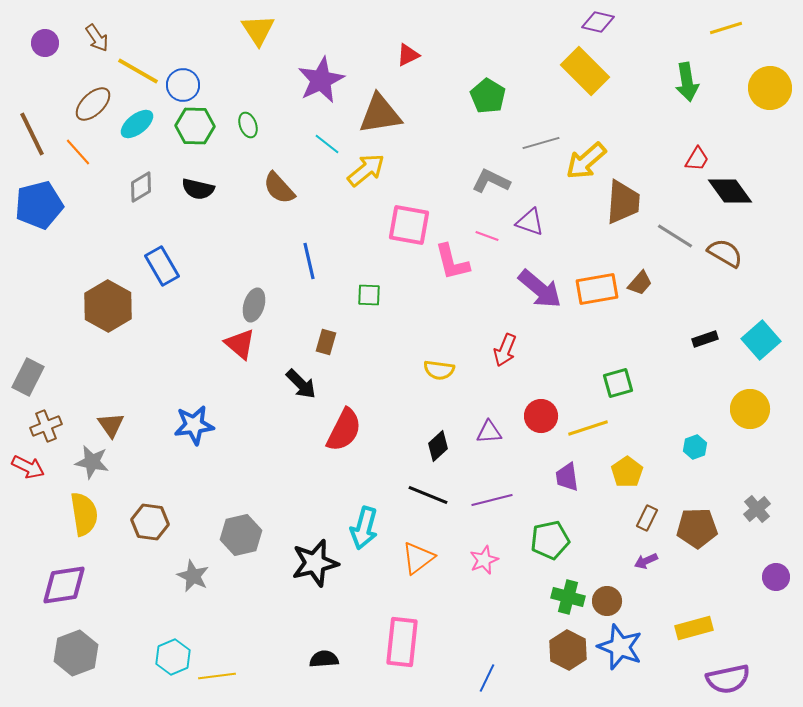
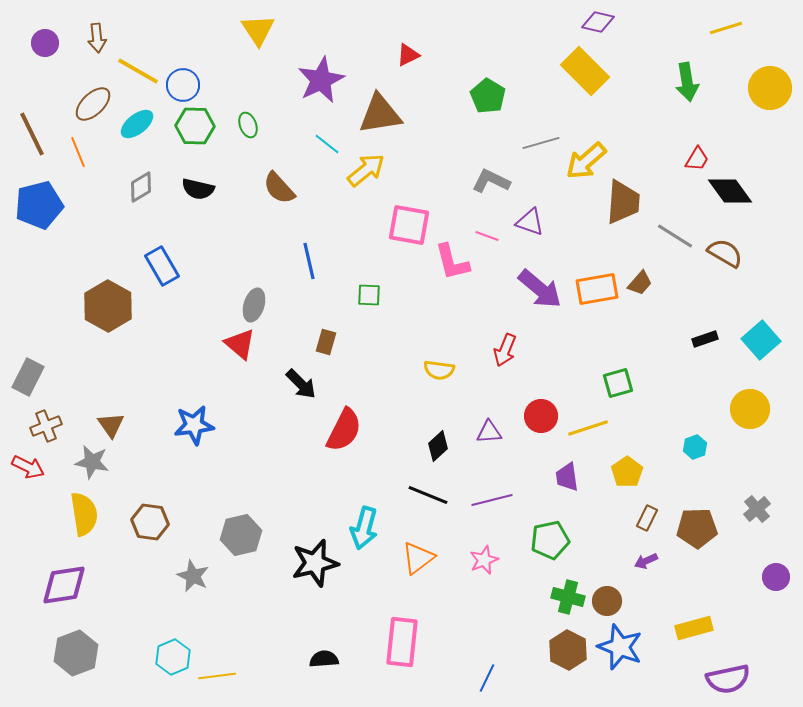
brown arrow at (97, 38): rotated 28 degrees clockwise
orange line at (78, 152): rotated 20 degrees clockwise
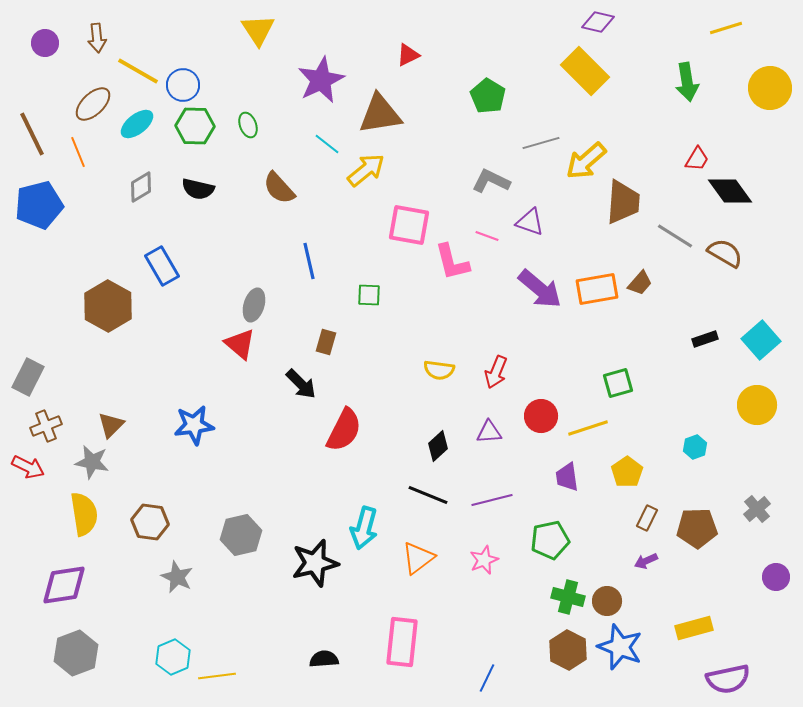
red arrow at (505, 350): moved 9 px left, 22 px down
yellow circle at (750, 409): moved 7 px right, 4 px up
brown triangle at (111, 425): rotated 20 degrees clockwise
gray star at (193, 576): moved 16 px left, 1 px down
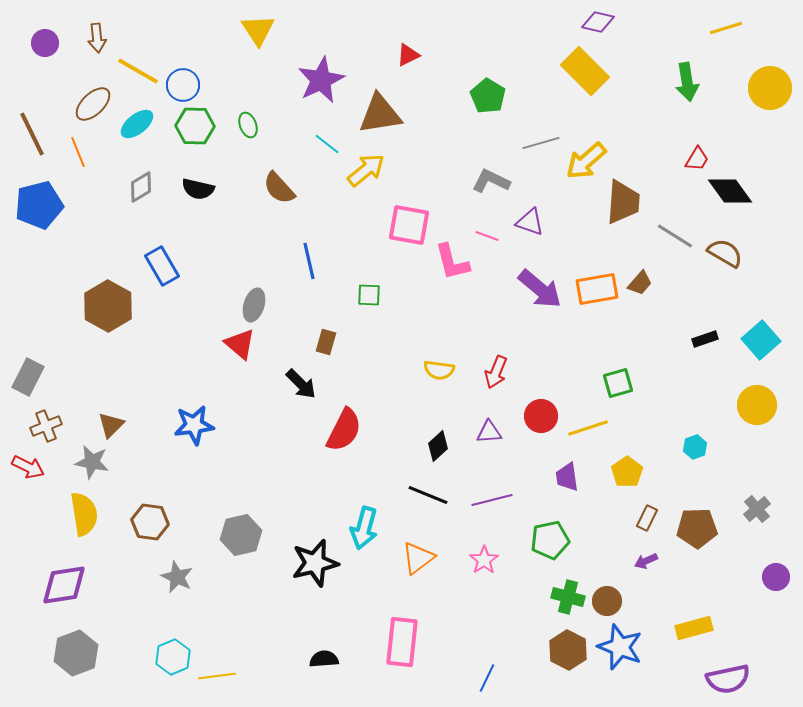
pink star at (484, 560): rotated 12 degrees counterclockwise
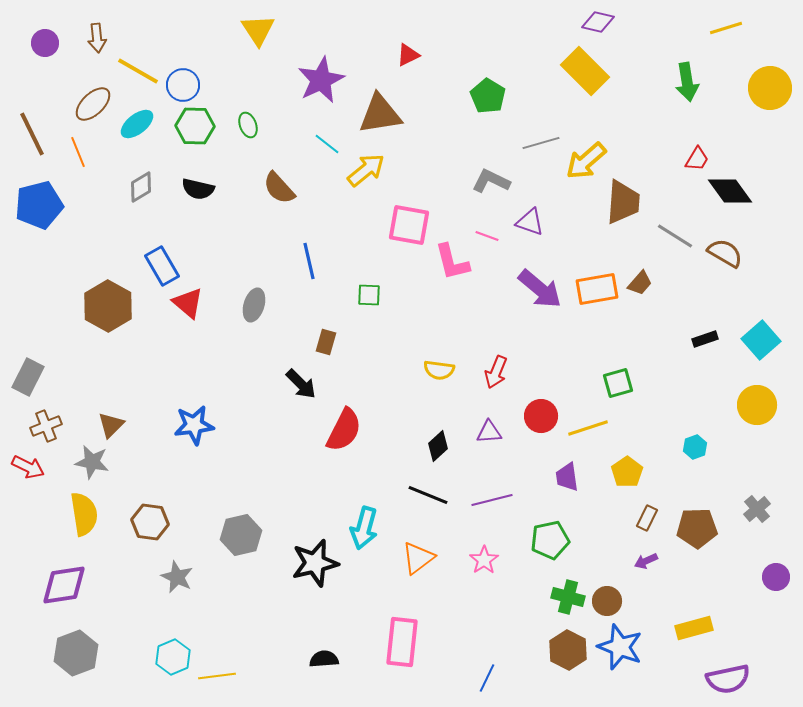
red triangle at (240, 344): moved 52 px left, 41 px up
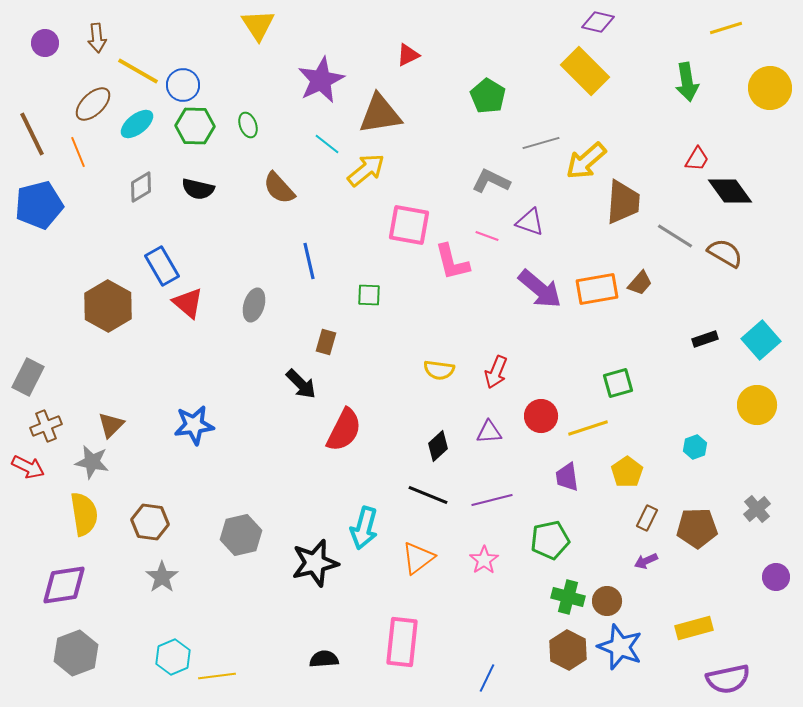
yellow triangle at (258, 30): moved 5 px up
gray star at (177, 577): moved 15 px left; rotated 12 degrees clockwise
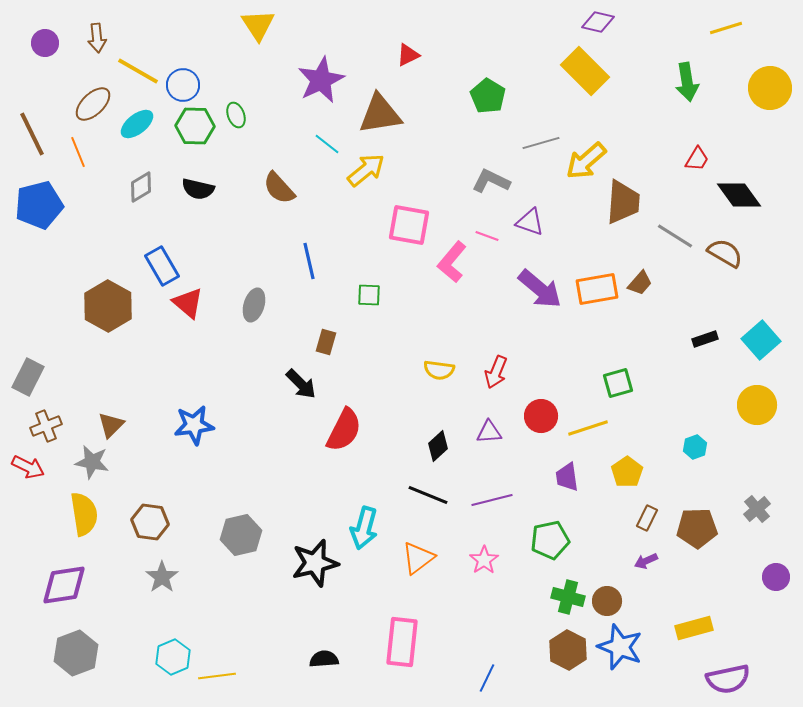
green ellipse at (248, 125): moved 12 px left, 10 px up
black diamond at (730, 191): moved 9 px right, 4 px down
pink L-shape at (452, 262): rotated 54 degrees clockwise
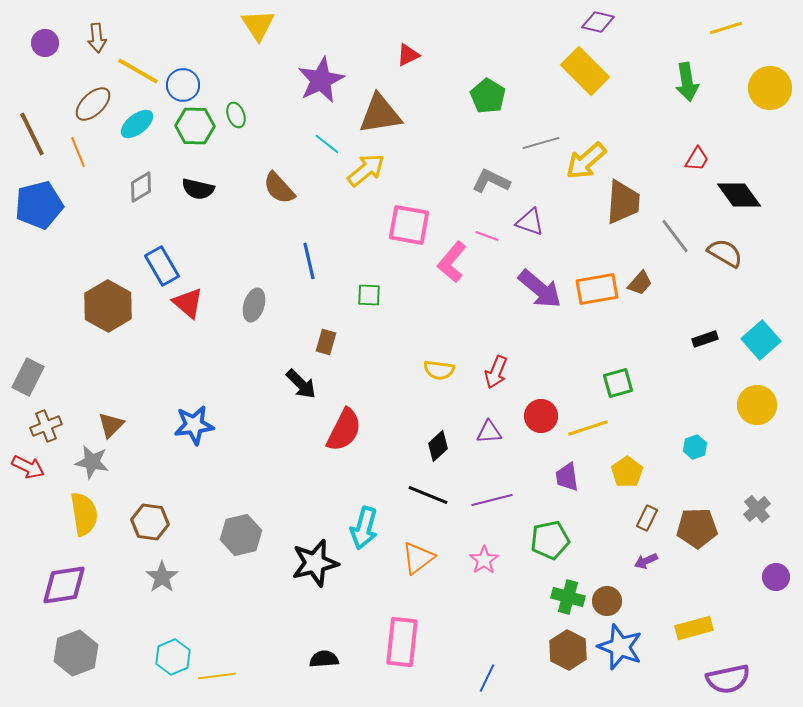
gray line at (675, 236): rotated 21 degrees clockwise
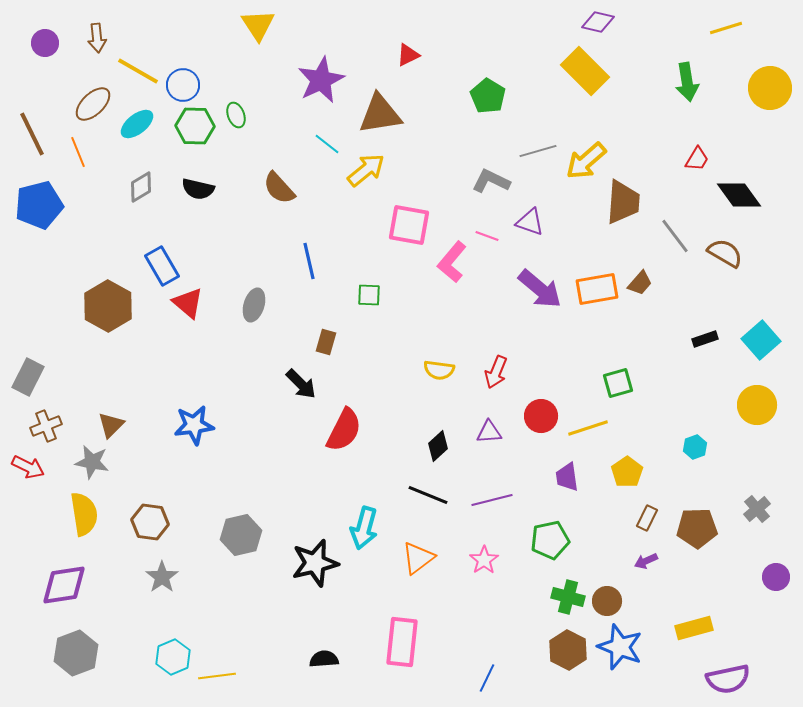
gray line at (541, 143): moved 3 px left, 8 px down
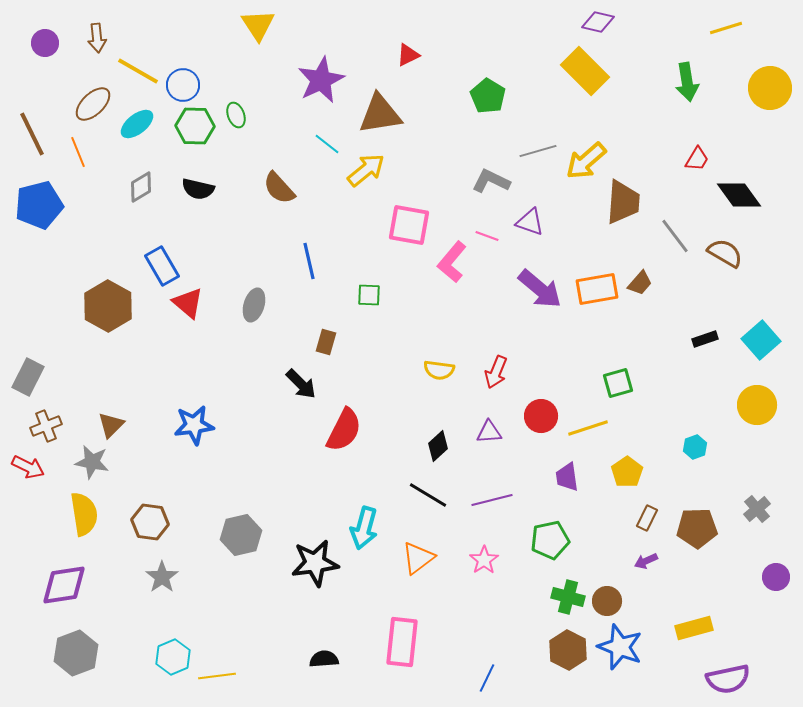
black line at (428, 495): rotated 9 degrees clockwise
black star at (315, 563): rotated 6 degrees clockwise
